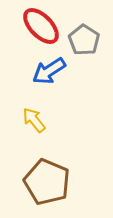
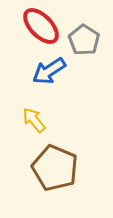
brown pentagon: moved 8 px right, 14 px up
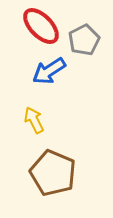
gray pentagon: rotated 12 degrees clockwise
yellow arrow: rotated 12 degrees clockwise
brown pentagon: moved 2 px left, 5 px down
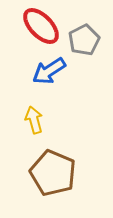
yellow arrow: rotated 12 degrees clockwise
